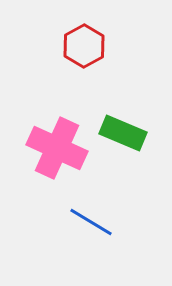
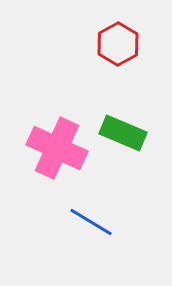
red hexagon: moved 34 px right, 2 px up
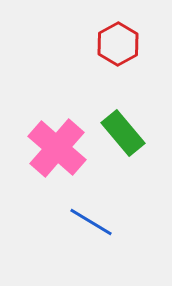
green rectangle: rotated 27 degrees clockwise
pink cross: rotated 16 degrees clockwise
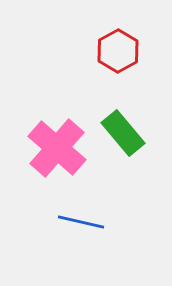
red hexagon: moved 7 px down
blue line: moved 10 px left; rotated 18 degrees counterclockwise
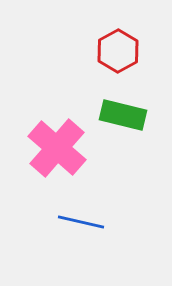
green rectangle: moved 18 px up; rotated 36 degrees counterclockwise
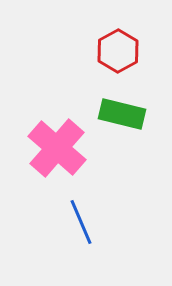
green rectangle: moved 1 px left, 1 px up
blue line: rotated 54 degrees clockwise
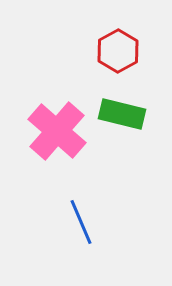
pink cross: moved 17 px up
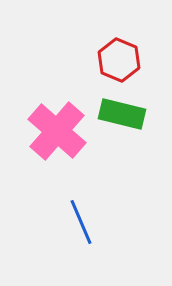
red hexagon: moved 1 px right, 9 px down; rotated 9 degrees counterclockwise
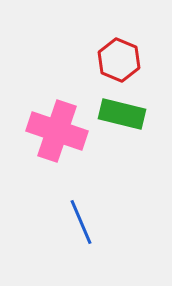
pink cross: rotated 22 degrees counterclockwise
